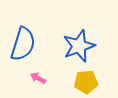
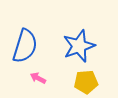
blue semicircle: moved 2 px right, 2 px down
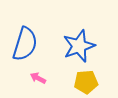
blue semicircle: moved 2 px up
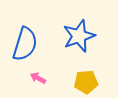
blue star: moved 10 px up
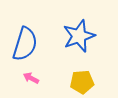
pink arrow: moved 7 px left
yellow pentagon: moved 4 px left
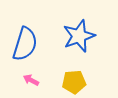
pink arrow: moved 2 px down
yellow pentagon: moved 8 px left
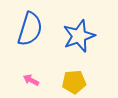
blue semicircle: moved 5 px right, 15 px up
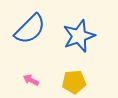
blue semicircle: rotated 28 degrees clockwise
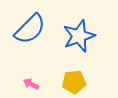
pink arrow: moved 4 px down
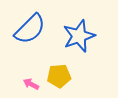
yellow pentagon: moved 15 px left, 6 px up
